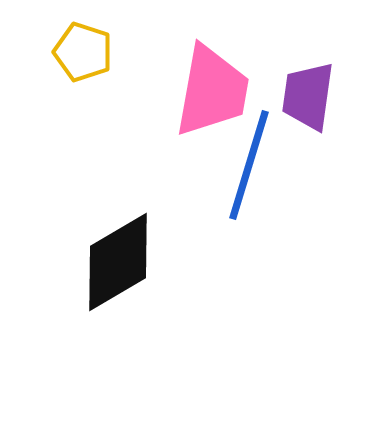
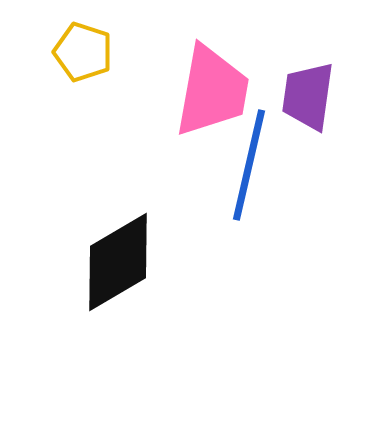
blue line: rotated 4 degrees counterclockwise
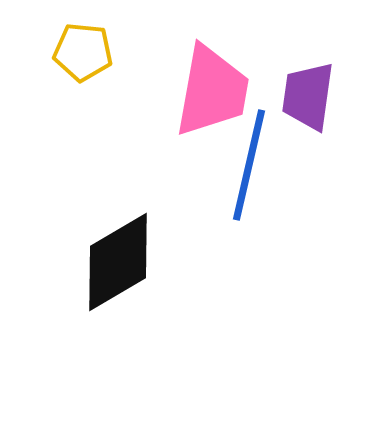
yellow pentagon: rotated 12 degrees counterclockwise
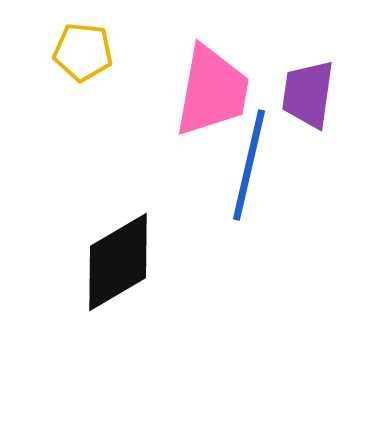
purple trapezoid: moved 2 px up
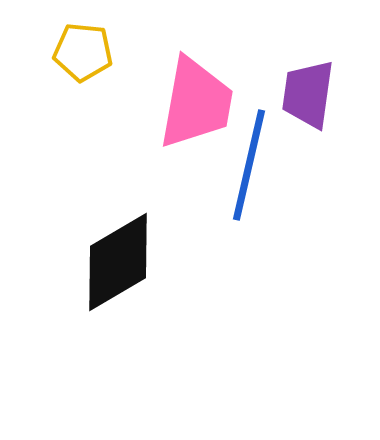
pink trapezoid: moved 16 px left, 12 px down
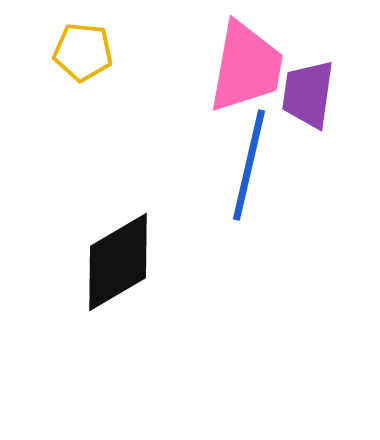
pink trapezoid: moved 50 px right, 36 px up
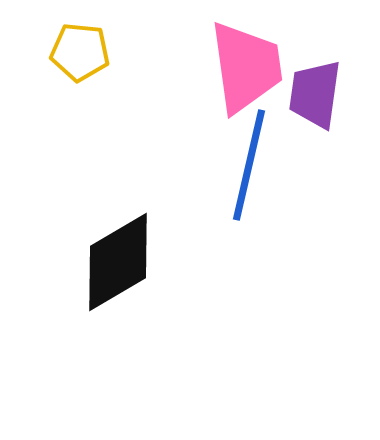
yellow pentagon: moved 3 px left
pink trapezoid: rotated 18 degrees counterclockwise
purple trapezoid: moved 7 px right
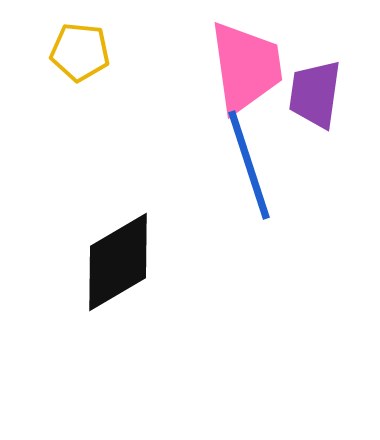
blue line: rotated 31 degrees counterclockwise
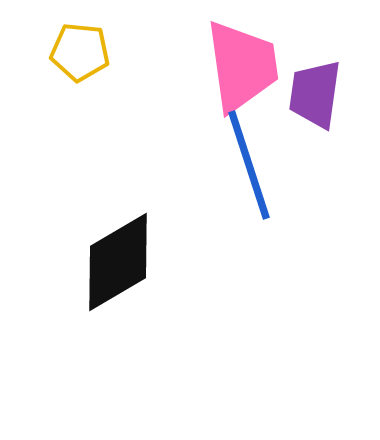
pink trapezoid: moved 4 px left, 1 px up
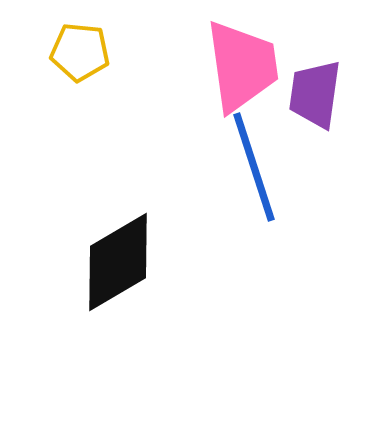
blue line: moved 5 px right, 2 px down
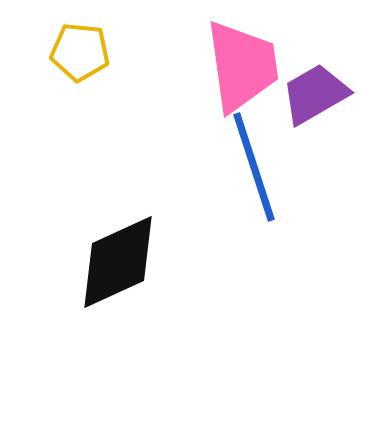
purple trapezoid: rotated 52 degrees clockwise
black diamond: rotated 6 degrees clockwise
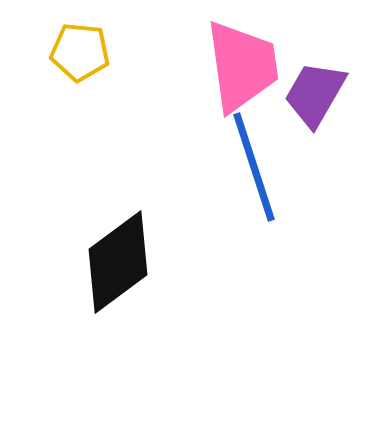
purple trapezoid: rotated 30 degrees counterclockwise
black diamond: rotated 12 degrees counterclockwise
